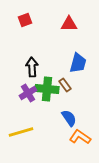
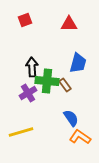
green cross: moved 8 px up
blue semicircle: moved 2 px right
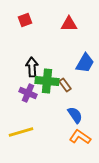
blue trapezoid: moved 7 px right; rotated 15 degrees clockwise
purple cross: rotated 36 degrees counterclockwise
blue semicircle: moved 4 px right, 3 px up
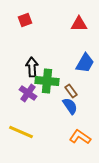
red triangle: moved 10 px right
brown rectangle: moved 6 px right, 6 px down
purple cross: rotated 12 degrees clockwise
blue semicircle: moved 5 px left, 9 px up
yellow line: rotated 40 degrees clockwise
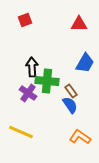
blue semicircle: moved 1 px up
